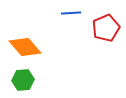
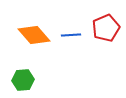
blue line: moved 22 px down
orange diamond: moved 9 px right, 12 px up
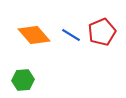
red pentagon: moved 4 px left, 4 px down
blue line: rotated 36 degrees clockwise
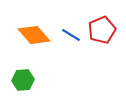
red pentagon: moved 2 px up
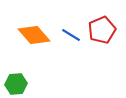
green hexagon: moved 7 px left, 4 px down
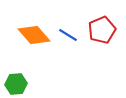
blue line: moved 3 px left
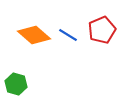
orange diamond: rotated 8 degrees counterclockwise
green hexagon: rotated 20 degrees clockwise
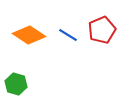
orange diamond: moved 5 px left; rotated 8 degrees counterclockwise
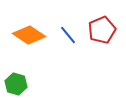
blue line: rotated 18 degrees clockwise
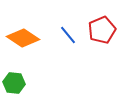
orange diamond: moved 6 px left, 3 px down
green hexagon: moved 2 px left, 1 px up; rotated 10 degrees counterclockwise
